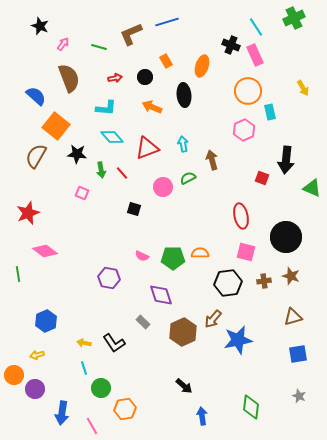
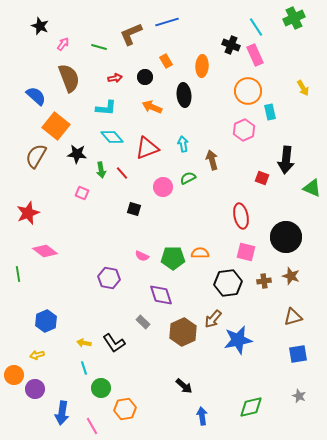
orange ellipse at (202, 66): rotated 15 degrees counterclockwise
green diamond at (251, 407): rotated 70 degrees clockwise
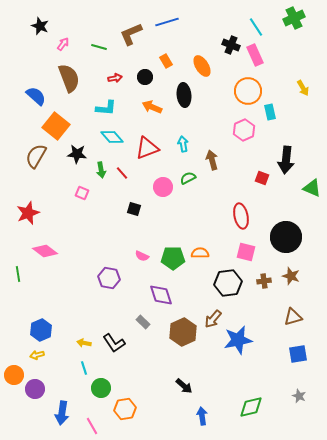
orange ellipse at (202, 66): rotated 35 degrees counterclockwise
blue hexagon at (46, 321): moved 5 px left, 9 px down
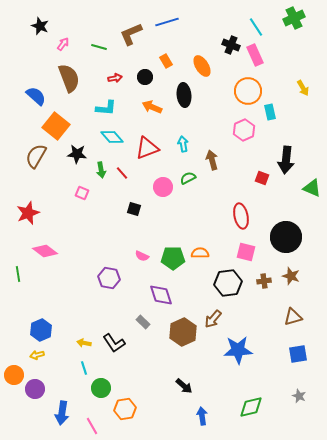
blue star at (238, 340): moved 10 px down; rotated 8 degrees clockwise
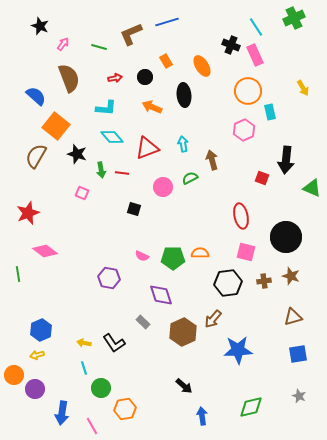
black star at (77, 154): rotated 12 degrees clockwise
red line at (122, 173): rotated 40 degrees counterclockwise
green semicircle at (188, 178): moved 2 px right
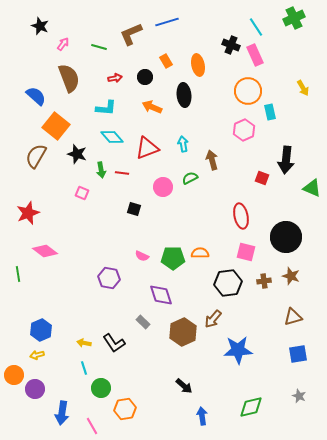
orange ellipse at (202, 66): moved 4 px left, 1 px up; rotated 20 degrees clockwise
